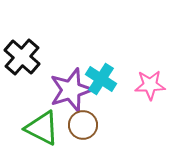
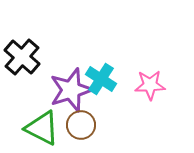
brown circle: moved 2 px left
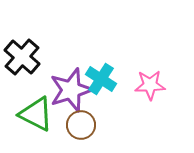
green triangle: moved 6 px left, 14 px up
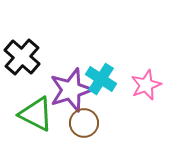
pink star: moved 4 px left; rotated 20 degrees counterclockwise
brown circle: moved 3 px right, 2 px up
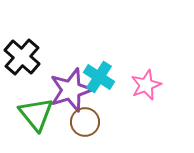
cyan cross: moved 2 px left, 2 px up
green triangle: rotated 24 degrees clockwise
brown circle: moved 1 px right, 1 px up
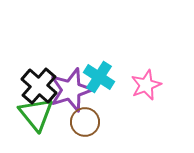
black cross: moved 17 px right, 29 px down
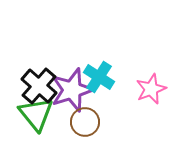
pink star: moved 5 px right, 4 px down
purple star: moved 1 px right
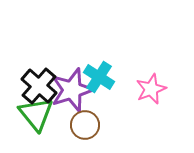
brown circle: moved 3 px down
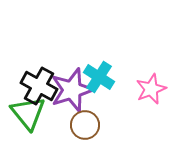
black cross: rotated 12 degrees counterclockwise
green triangle: moved 8 px left, 1 px up
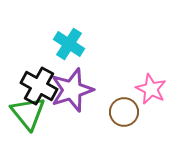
cyan cross: moved 30 px left, 33 px up
pink star: rotated 24 degrees counterclockwise
brown circle: moved 39 px right, 13 px up
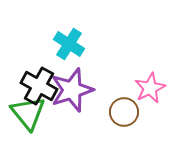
pink star: moved 1 px left, 1 px up; rotated 20 degrees clockwise
